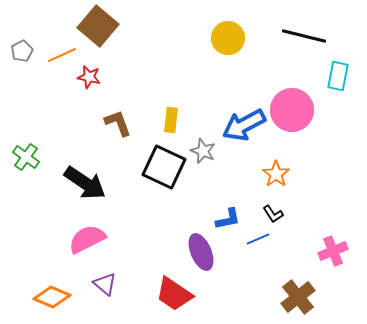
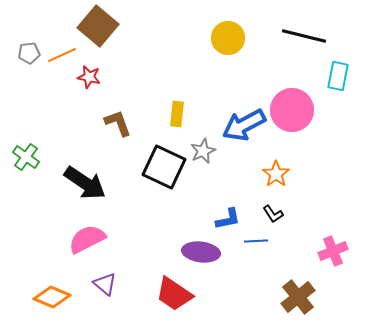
gray pentagon: moved 7 px right, 2 px down; rotated 20 degrees clockwise
yellow rectangle: moved 6 px right, 6 px up
gray star: rotated 25 degrees clockwise
blue line: moved 2 px left, 2 px down; rotated 20 degrees clockwise
purple ellipse: rotated 60 degrees counterclockwise
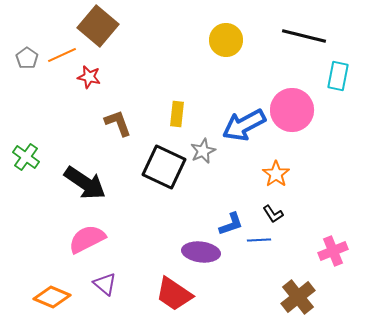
yellow circle: moved 2 px left, 2 px down
gray pentagon: moved 2 px left, 5 px down; rotated 30 degrees counterclockwise
blue L-shape: moved 3 px right, 5 px down; rotated 8 degrees counterclockwise
blue line: moved 3 px right, 1 px up
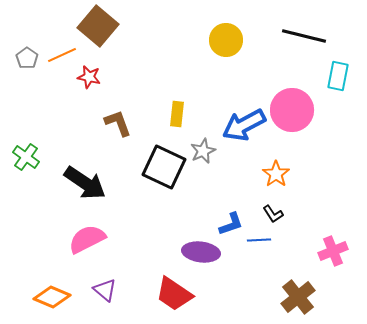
purple triangle: moved 6 px down
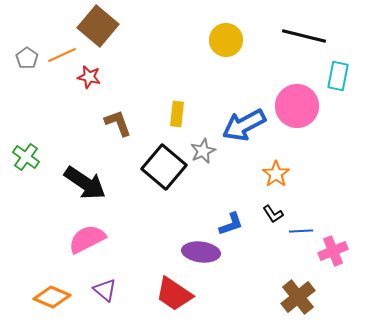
pink circle: moved 5 px right, 4 px up
black square: rotated 15 degrees clockwise
blue line: moved 42 px right, 9 px up
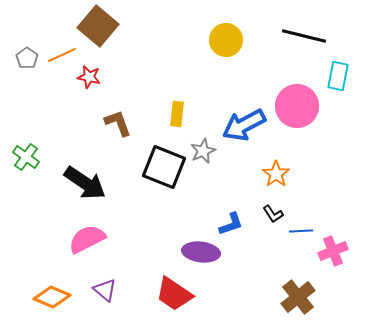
black square: rotated 18 degrees counterclockwise
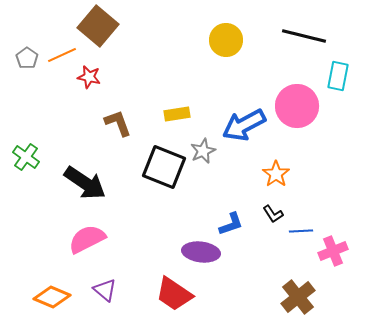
yellow rectangle: rotated 75 degrees clockwise
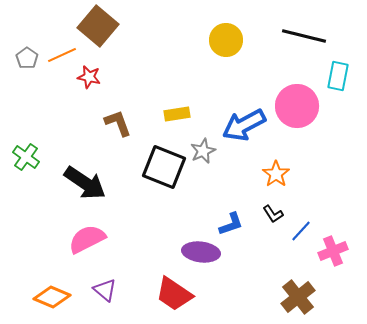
blue line: rotated 45 degrees counterclockwise
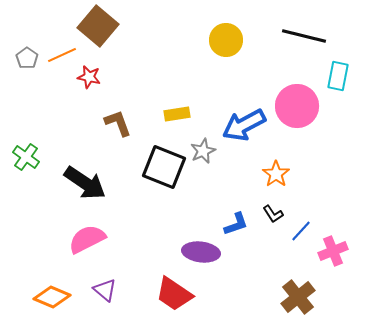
blue L-shape: moved 5 px right
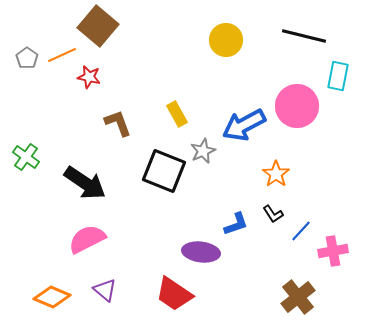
yellow rectangle: rotated 70 degrees clockwise
black square: moved 4 px down
pink cross: rotated 12 degrees clockwise
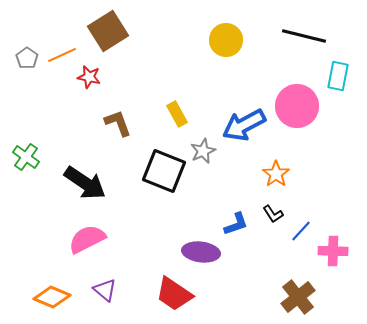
brown square: moved 10 px right, 5 px down; rotated 18 degrees clockwise
pink cross: rotated 12 degrees clockwise
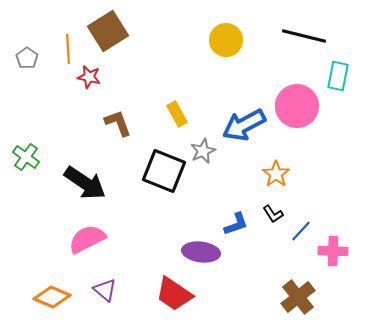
orange line: moved 6 px right, 6 px up; rotated 68 degrees counterclockwise
